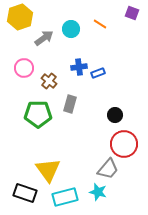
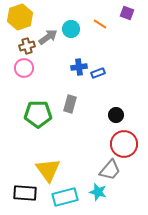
purple square: moved 5 px left
gray arrow: moved 4 px right, 1 px up
brown cross: moved 22 px left, 35 px up; rotated 35 degrees clockwise
black circle: moved 1 px right
gray trapezoid: moved 2 px right, 1 px down
black rectangle: rotated 15 degrees counterclockwise
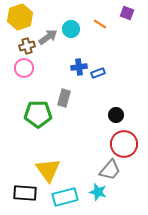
gray rectangle: moved 6 px left, 6 px up
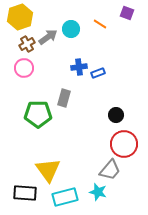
brown cross: moved 2 px up; rotated 14 degrees counterclockwise
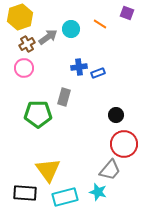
gray rectangle: moved 1 px up
